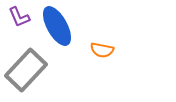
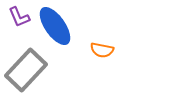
blue ellipse: moved 2 px left; rotated 6 degrees counterclockwise
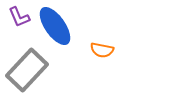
gray rectangle: moved 1 px right
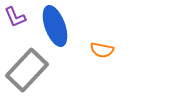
purple L-shape: moved 4 px left
blue ellipse: rotated 15 degrees clockwise
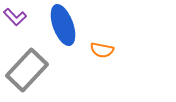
purple L-shape: rotated 20 degrees counterclockwise
blue ellipse: moved 8 px right, 1 px up
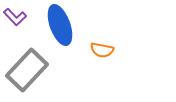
blue ellipse: moved 3 px left
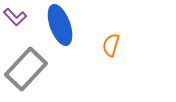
orange semicircle: moved 9 px right, 5 px up; rotated 95 degrees clockwise
gray rectangle: moved 1 px left, 1 px up
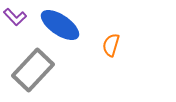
blue ellipse: rotated 36 degrees counterclockwise
gray rectangle: moved 7 px right, 1 px down
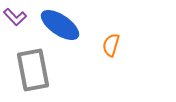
gray rectangle: rotated 54 degrees counterclockwise
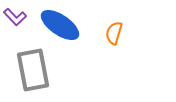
orange semicircle: moved 3 px right, 12 px up
